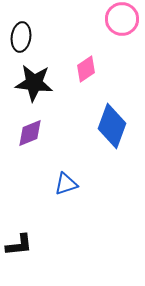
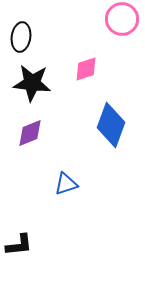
pink diamond: rotated 16 degrees clockwise
black star: moved 2 px left
blue diamond: moved 1 px left, 1 px up
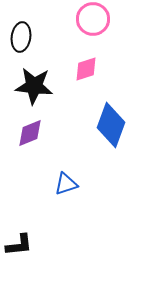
pink circle: moved 29 px left
black star: moved 2 px right, 3 px down
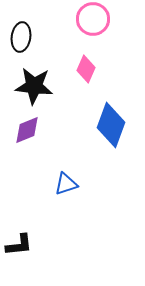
pink diamond: rotated 48 degrees counterclockwise
purple diamond: moved 3 px left, 3 px up
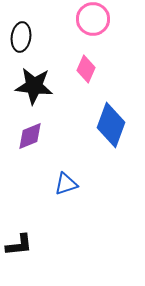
purple diamond: moved 3 px right, 6 px down
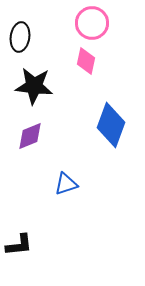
pink circle: moved 1 px left, 4 px down
black ellipse: moved 1 px left
pink diamond: moved 8 px up; rotated 12 degrees counterclockwise
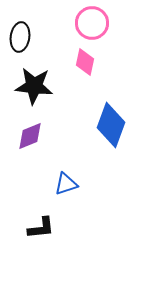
pink diamond: moved 1 px left, 1 px down
black L-shape: moved 22 px right, 17 px up
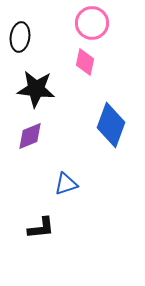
black star: moved 2 px right, 3 px down
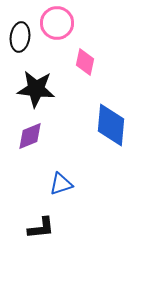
pink circle: moved 35 px left
blue diamond: rotated 15 degrees counterclockwise
blue triangle: moved 5 px left
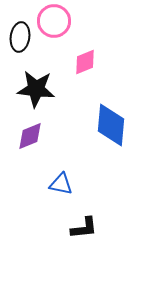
pink circle: moved 3 px left, 2 px up
pink diamond: rotated 56 degrees clockwise
blue triangle: rotated 30 degrees clockwise
black L-shape: moved 43 px right
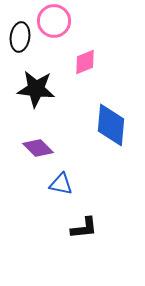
purple diamond: moved 8 px right, 12 px down; rotated 68 degrees clockwise
